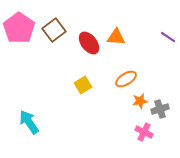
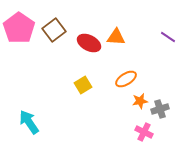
red ellipse: rotated 25 degrees counterclockwise
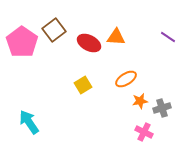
pink pentagon: moved 3 px right, 14 px down
gray cross: moved 2 px right, 1 px up
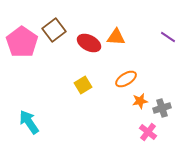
pink cross: moved 4 px right; rotated 12 degrees clockwise
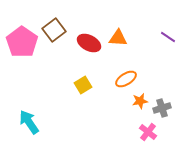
orange triangle: moved 2 px right, 1 px down
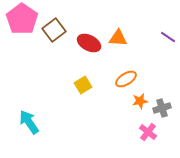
pink pentagon: moved 23 px up
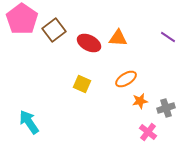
yellow square: moved 1 px left, 1 px up; rotated 36 degrees counterclockwise
gray cross: moved 4 px right
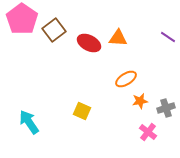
yellow square: moved 27 px down
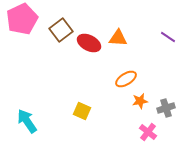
pink pentagon: rotated 12 degrees clockwise
brown square: moved 7 px right
cyan arrow: moved 2 px left, 1 px up
